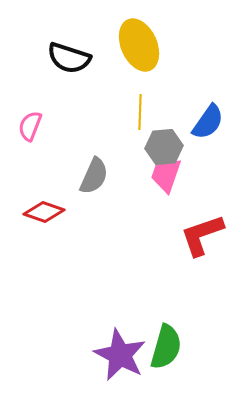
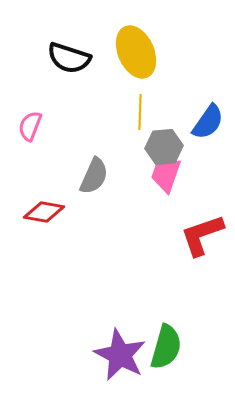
yellow ellipse: moved 3 px left, 7 px down
red diamond: rotated 9 degrees counterclockwise
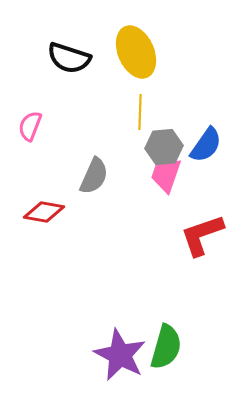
blue semicircle: moved 2 px left, 23 px down
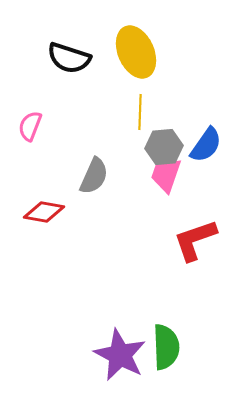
red L-shape: moved 7 px left, 5 px down
green semicircle: rotated 18 degrees counterclockwise
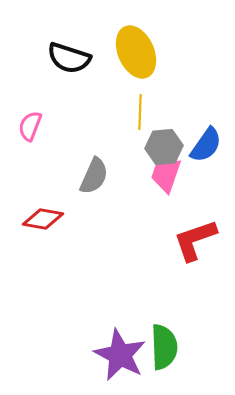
red diamond: moved 1 px left, 7 px down
green semicircle: moved 2 px left
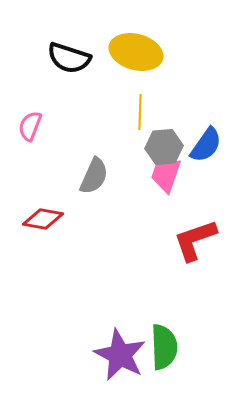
yellow ellipse: rotated 51 degrees counterclockwise
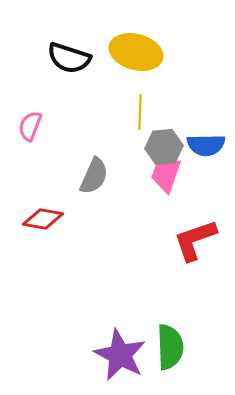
blue semicircle: rotated 54 degrees clockwise
green semicircle: moved 6 px right
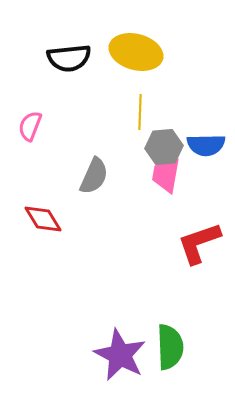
black semicircle: rotated 24 degrees counterclockwise
pink trapezoid: rotated 9 degrees counterclockwise
red diamond: rotated 48 degrees clockwise
red L-shape: moved 4 px right, 3 px down
